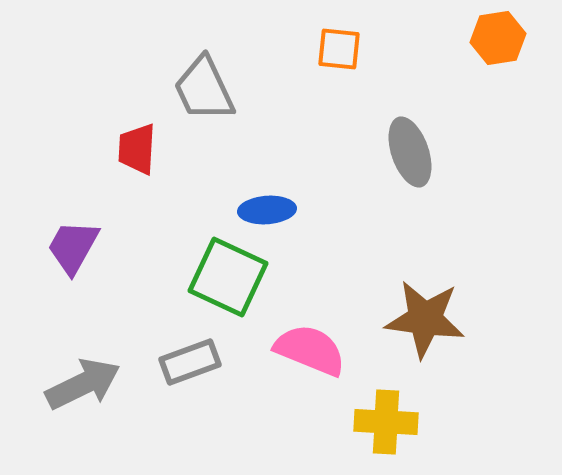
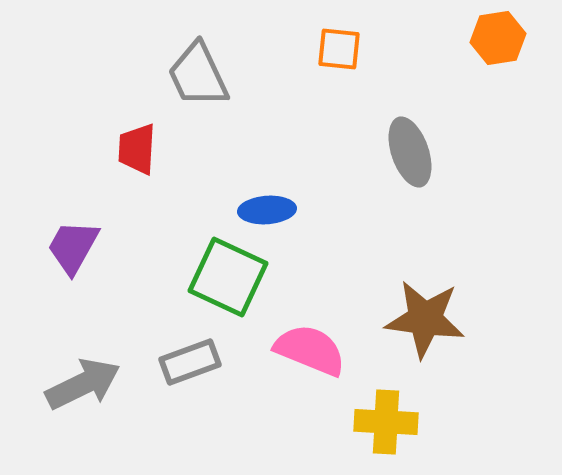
gray trapezoid: moved 6 px left, 14 px up
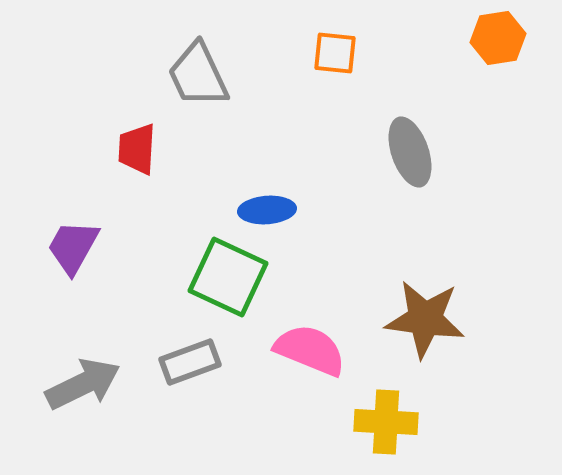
orange square: moved 4 px left, 4 px down
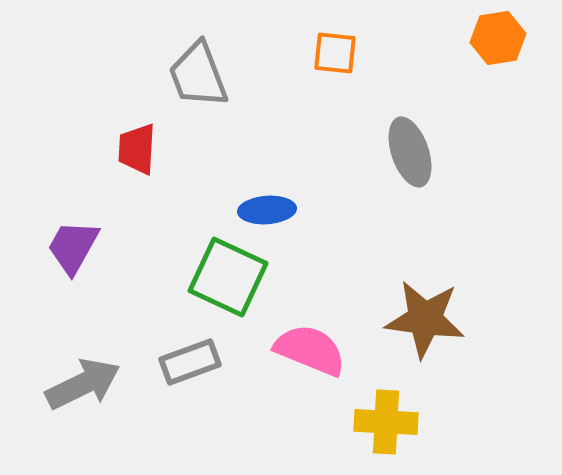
gray trapezoid: rotated 4 degrees clockwise
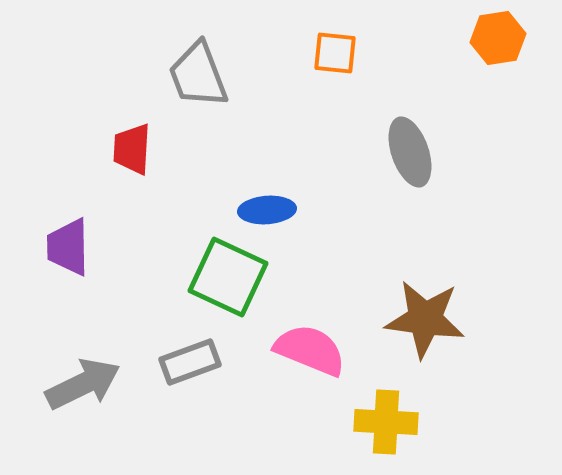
red trapezoid: moved 5 px left
purple trapezoid: moved 5 px left; rotated 30 degrees counterclockwise
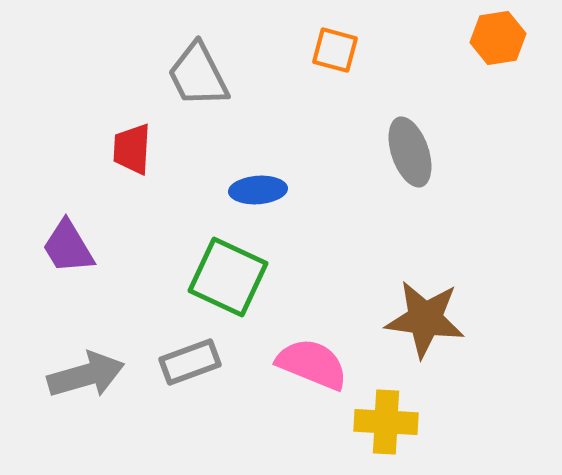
orange square: moved 3 px up; rotated 9 degrees clockwise
gray trapezoid: rotated 6 degrees counterclockwise
blue ellipse: moved 9 px left, 20 px up
purple trapezoid: rotated 30 degrees counterclockwise
pink semicircle: moved 2 px right, 14 px down
gray arrow: moved 3 px right, 9 px up; rotated 10 degrees clockwise
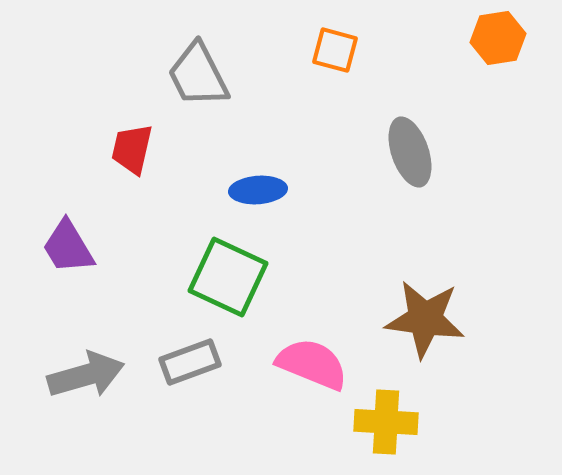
red trapezoid: rotated 10 degrees clockwise
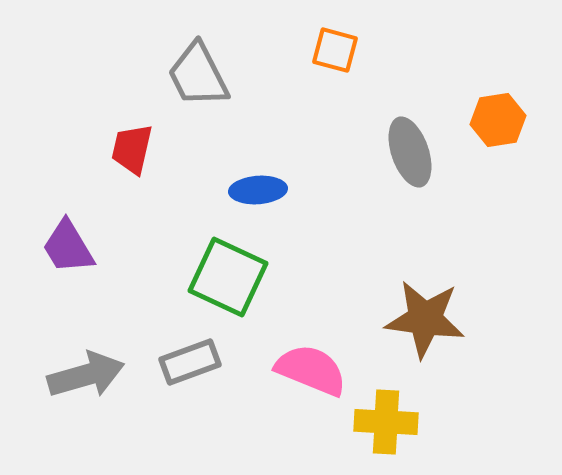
orange hexagon: moved 82 px down
pink semicircle: moved 1 px left, 6 px down
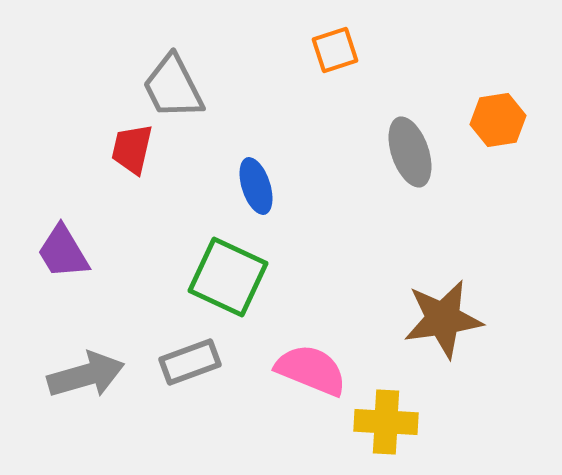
orange square: rotated 33 degrees counterclockwise
gray trapezoid: moved 25 px left, 12 px down
blue ellipse: moved 2 px left, 4 px up; rotated 76 degrees clockwise
purple trapezoid: moved 5 px left, 5 px down
brown star: moved 18 px right; rotated 16 degrees counterclockwise
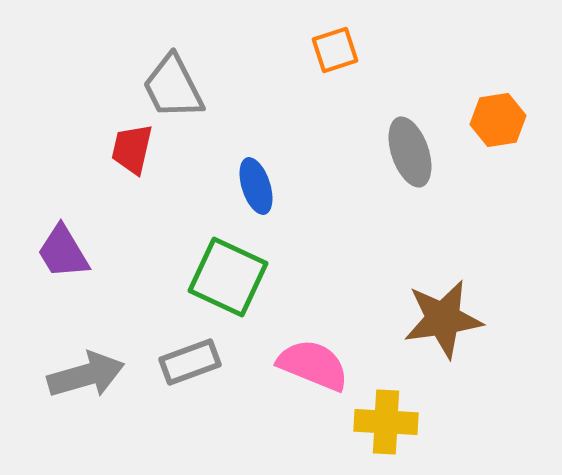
pink semicircle: moved 2 px right, 5 px up
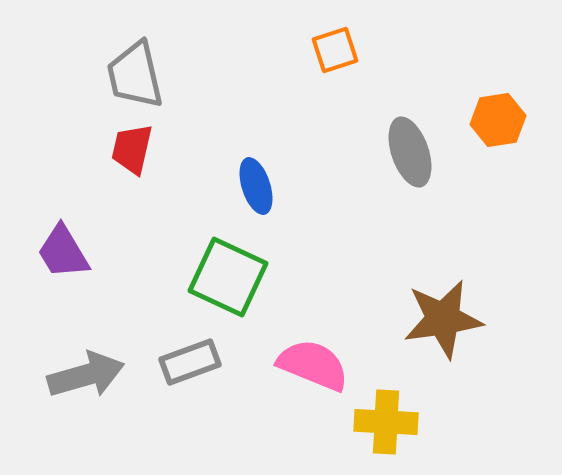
gray trapezoid: moved 38 px left, 12 px up; rotated 14 degrees clockwise
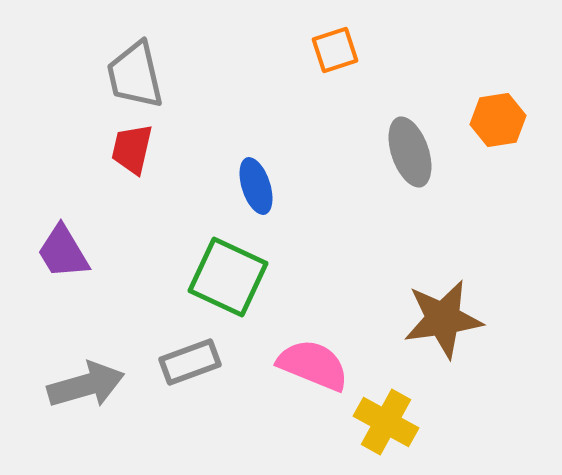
gray arrow: moved 10 px down
yellow cross: rotated 26 degrees clockwise
